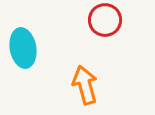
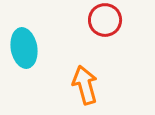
cyan ellipse: moved 1 px right
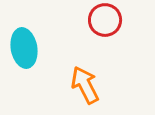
orange arrow: rotated 12 degrees counterclockwise
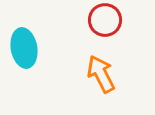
orange arrow: moved 16 px right, 11 px up
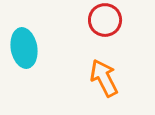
orange arrow: moved 3 px right, 4 px down
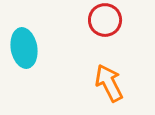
orange arrow: moved 5 px right, 5 px down
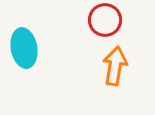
orange arrow: moved 6 px right, 17 px up; rotated 36 degrees clockwise
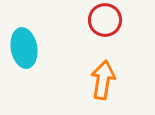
orange arrow: moved 12 px left, 14 px down
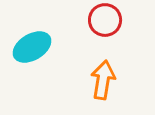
cyan ellipse: moved 8 px right, 1 px up; rotated 69 degrees clockwise
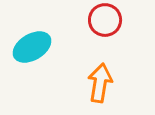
orange arrow: moved 3 px left, 3 px down
